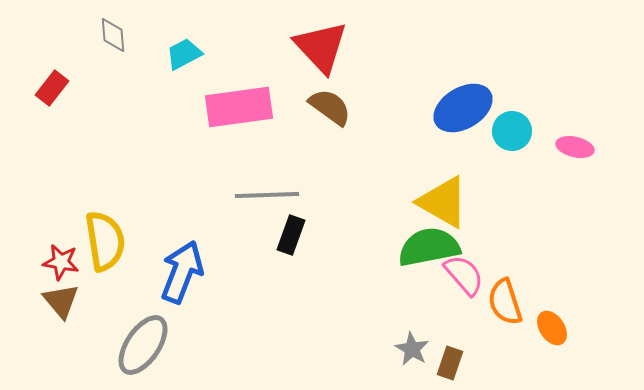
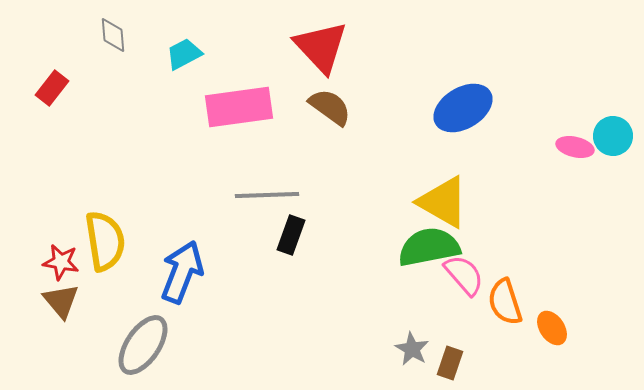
cyan circle: moved 101 px right, 5 px down
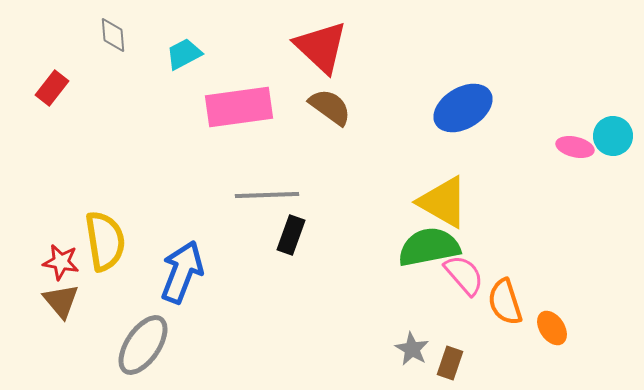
red triangle: rotated 4 degrees counterclockwise
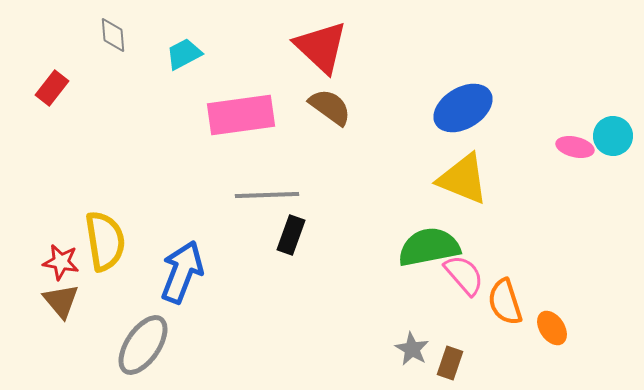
pink rectangle: moved 2 px right, 8 px down
yellow triangle: moved 20 px right, 23 px up; rotated 8 degrees counterclockwise
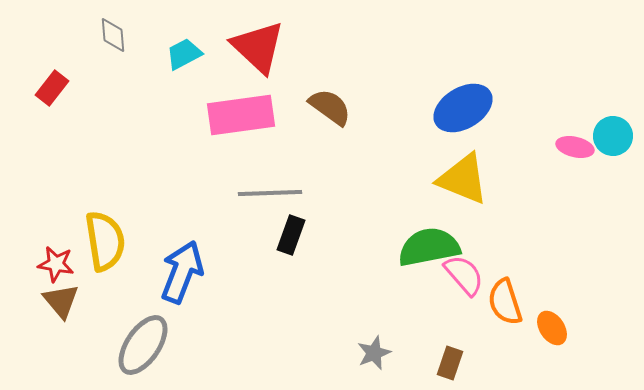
red triangle: moved 63 px left
gray line: moved 3 px right, 2 px up
red star: moved 5 px left, 2 px down
gray star: moved 38 px left, 4 px down; rotated 20 degrees clockwise
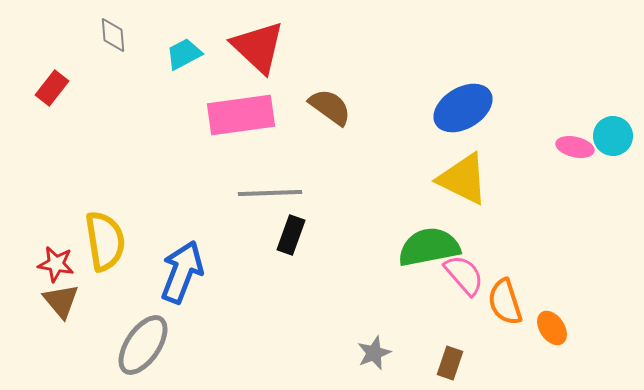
yellow triangle: rotated 4 degrees clockwise
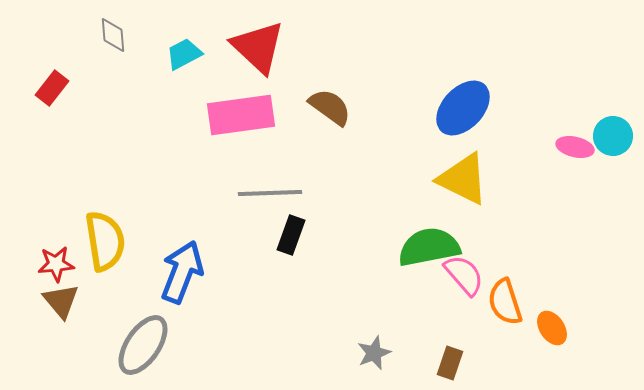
blue ellipse: rotated 16 degrees counterclockwise
red star: rotated 15 degrees counterclockwise
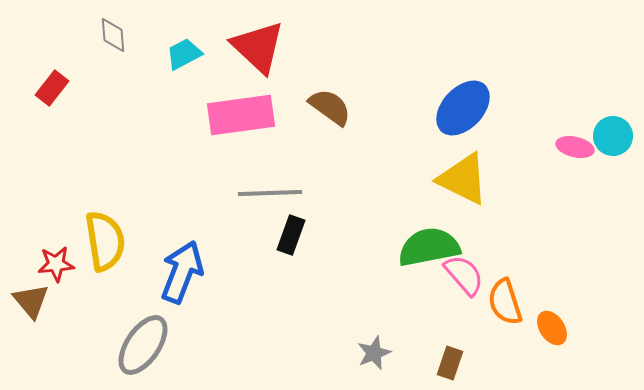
brown triangle: moved 30 px left
